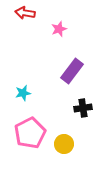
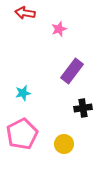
pink pentagon: moved 8 px left, 1 px down
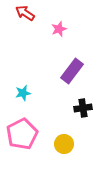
red arrow: rotated 24 degrees clockwise
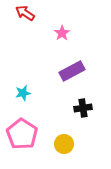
pink star: moved 3 px right, 4 px down; rotated 14 degrees counterclockwise
purple rectangle: rotated 25 degrees clockwise
pink pentagon: rotated 12 degrees counterclockwise
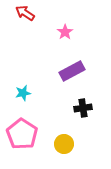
pink star: moved 3 px right, 1 px up
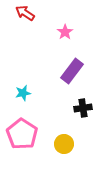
purple rectangle: rotated 25 degrees counterclockwise
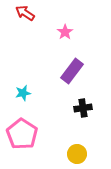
yellow circle: moved 13 px right, 10 px down
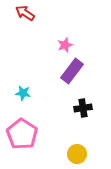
pink star: moved 13 px down; rotated 14 degrees clockwise
cyan star: rotated 21 degrees clockwise
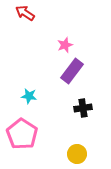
cyan star: moved 6 px right, 3 px down
